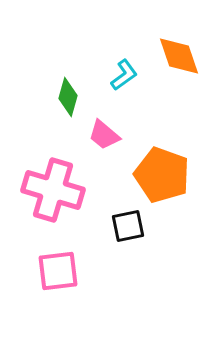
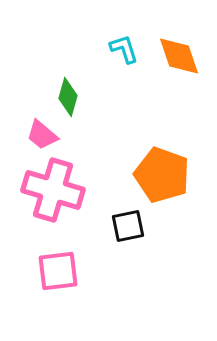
cyan L-shape: moved 26 px up; rotated 72 degrees counterclockwise
pink trapezoid: moved 62 px left
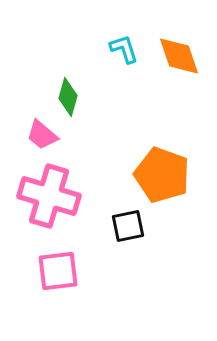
pink cross: moved 4 px left, 6 px down
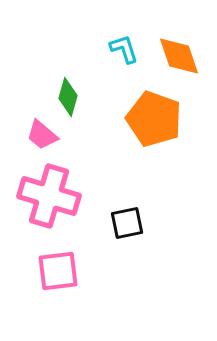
orange pentagon: moved 8 px left, 56 px up
black square: moved 1 px left, 3 px up
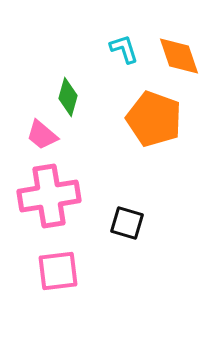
pink cross: rotated 26 degrees counterclockwise
black square: rotated 28 degrees clockwise
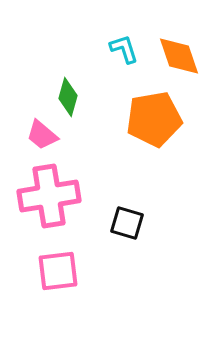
orange pentagon: rotated 30 degrees counterclockwise
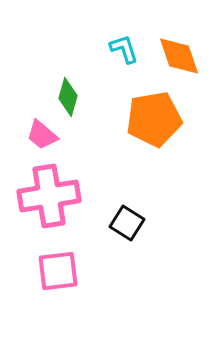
black square: rotated 16 degrees clockwise
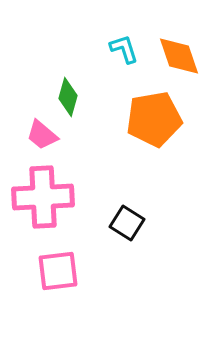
pink cross: moved 6 px left, 1 px down; rotated 6 degrees clockwise
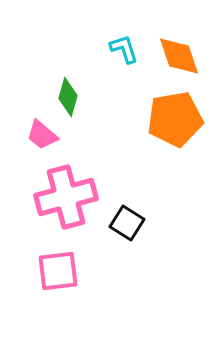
orange pentagon: moved 21 px right
pink cross: moved 23 px right; rotated 12 degrees counterclockwise
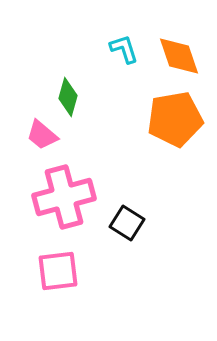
pink cross: moved 2 px left
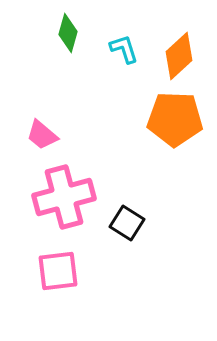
orange diamond: rotated 66 degrees clockwise
green diamond: moved 64 px up
orange pentagon: rotated 12 degrees clockwise
